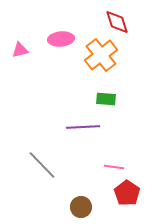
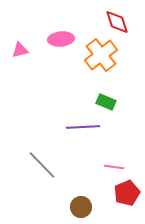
green rectangle: moved 3 px down; rotated 18 degrees clockwise
red pentagon: rotated 15 degrees clockwise
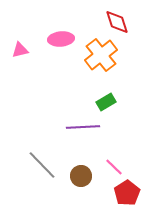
green rectangle: rotated 54 degrees counterclockwise
pink line: rotated 36 degrees clockwise
red pentagon: rotated 10 degrees counterclockwise
brown circle: moved 31 px up
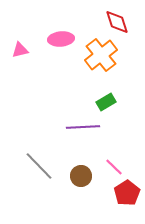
gray line: moved 3 px left, 1 px down
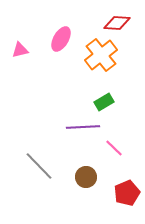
red diamond: moved 1 px down; rotated 68 degrees counterclockwise
pink ellipse: rotated 55 degrees counterclockwise
green rectangle: moved 2 px left
pink line: moved 19 px up
brown circle: moved 5 px right, 1 px down
red pentagon: rotated 10 degrees clockwise
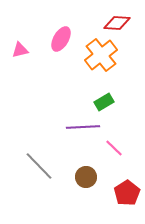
red pentagon: rotated 10 degrees counterclockwise
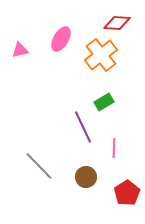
purple line: rotated 68 degrees clockwise
pink line: rotated 48 degrees clockwise
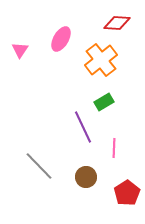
pink triangle: rotated 42 degrees counterclockwise
orange cross: moved 5 px down
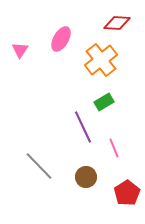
pink line: rotated 24 degrees counterclockwise
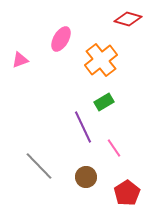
red diamond: moved 11 px right, 4 px up; rotated 12 degrees clockwise
pink triangle: moved 10 px down; rotated 36 degrees clockwise
pink line: rotated 12 degrees counterclockwise
